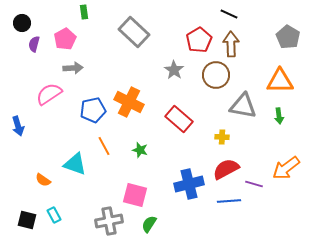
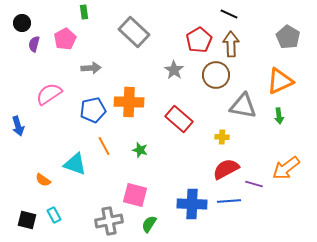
gray arrow: moved 18 px right
orange triangle: rotated 24 degrees counterclockwise
orange cross: rotated 24 degrees counterclockwise
blue cross: moved 3 px right, 20 px down; rotated 16 degrees clockwise
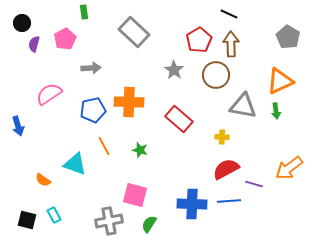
green arrow: moved 3 px left, 5 px up
orange arrow: moved 3 px right
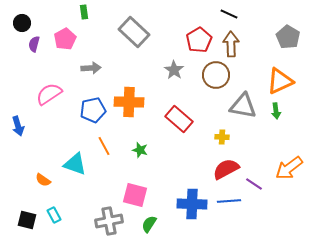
purple line: rotated 18 degrees clockwise
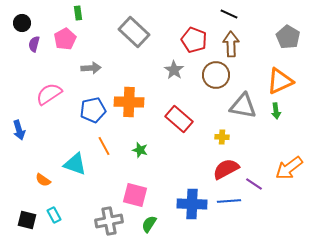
green rectangle: moved 6 px left, 1 px down
red pentagon: moved 5 px left; rotated 20 degrees counterclockwise
blue arrow: moved 1 px right, 4 px down
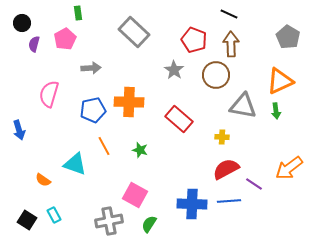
pink semicircle: rotated 40 degrees counterclockwise
pink square: rotated 15 degrees clockwise
black square: rotated 18 degrees clockwise
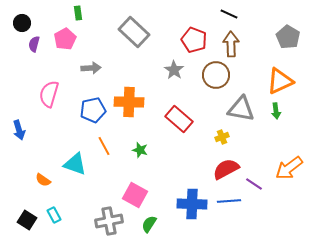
gray triangle: moved 2 px left, 3 px down
yellow cross: rotated 24 degrees counterclockwise
